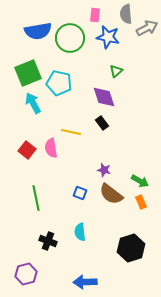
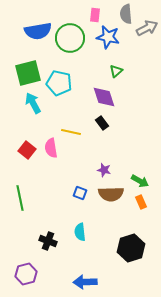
green square: rotated 8 degrees clockwise
brown semicircle: rotated 40 degrees counterclockwise
green line: moved 16 px left
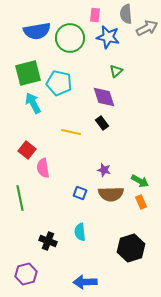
blue semicircle: moved 1 px left
pink semicircle: moved 8 px left, 20 px down
